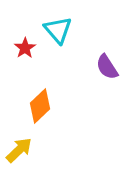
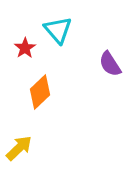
purple semicircle: moved 3 px right, 3 px up
orange diamond: moved 14 px up
yellow arrow: moved 2 px up
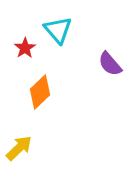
purple semicircle: rotated 8 degrees counterclockwise
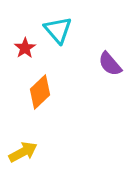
yellow arrow: moved 4 px right, 4 px down; rotated 16 degrees clockwise
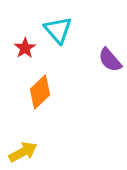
purple semicircle: moved 4 px up
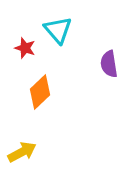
red star: rotated 20 degrees counterclockwise
purple semicircle: moved 1 px left, 4 px down; rotated 32 degrees clockwise
yellow arrow: moved 1 px left
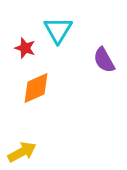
cyan triangle: rotated 12 degrees clockwise
purple semicircle: moved 5 px left, 4 px up; rotated 20 degrees counterclockwise
orange diamond: moved 4 px left, 4 px up; rotated 20 degrees clockwise
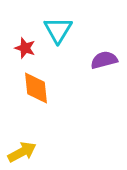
purple semicircle: rotated 104 degrees clockwise
orange diamond: rotated 72 degrees counterclockwise
